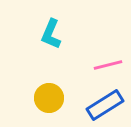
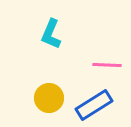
pink line: moved 1 px left; rotated 16 degrees clockwise
blue rectangle: moved 11 px left
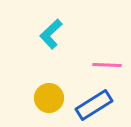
cyan L-shape: rotated 24 degrees clockwise
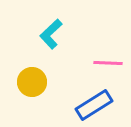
pink line: moved 1 px right, 2 px up
yellow circle: moved 17 px left, 16 px up
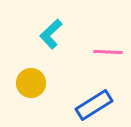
pink line: moved 11 px up
yellow circle: moved 1 px left, 1 px down
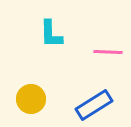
cyan L-shape: rotated 48 degrees counterclockwise
yellow circle: moved 16 px down
